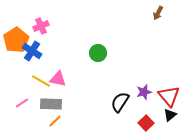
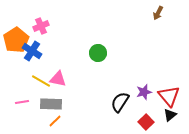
pink line: moved 1 px up; rotated 24 degrees clockwise
red square: moved 1 px up
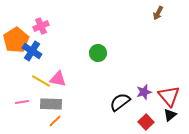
black semicircle: rotated 20 degrees clockwise
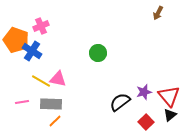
orange pentagon: rotated 20 degrees counterclockwise
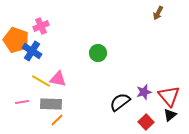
orange line: moved 2 px right, 1 px up
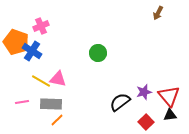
orange pentagon: moved 2 px down
black triangle: rotated 32 degrees clockwise
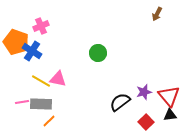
brown arrow: moved 1 px left, 1 px down
gray rectangle: moved 10 px left
orange line: moved 8 px left, 1 px down
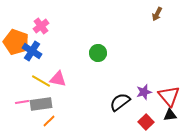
pink cross: rotated 14 degrees counterclockwise
gray rectangle: rotated 10 degrees counterclockwise
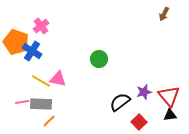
brown arrow: moved 7 px right
green circle: moved 1 px right, 6 px down
gray rectangle: rotated 10 degrees clockwise
red square: moved 7 px left
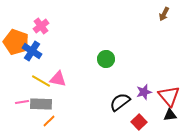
green circle: moved 7 px right
